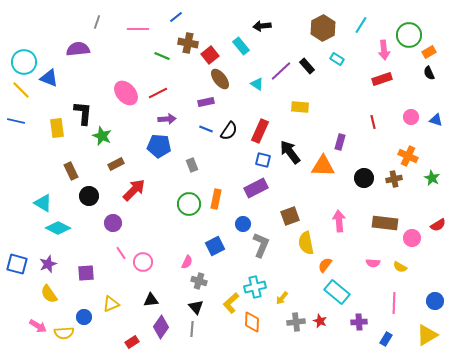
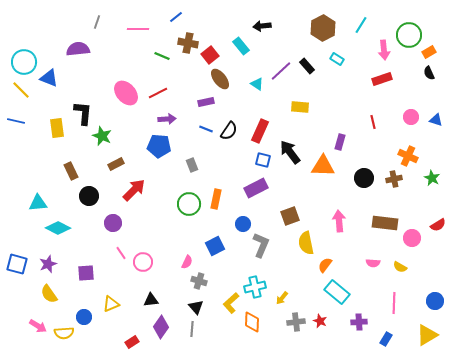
cyan triangle at (43, 203): moved 5 px left; rotated 36 degrees counterclockwise
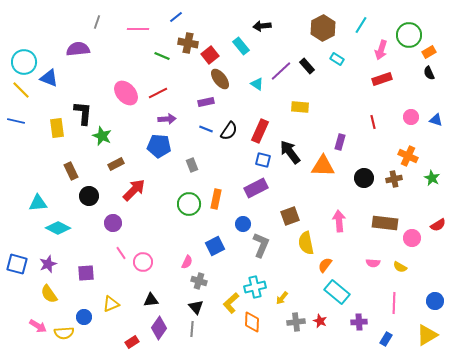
pink arrow at (384, 50): moved 3 px left; rotated 24 degrees clockwise
purple diamond at (161, 327): moved 2 px left, 1 px down
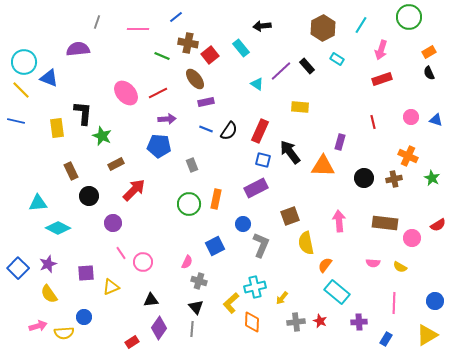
green circle at (409, 35): moved 18 px up
cyan rectangle at (241, 46): moved 2 px down
brown ellipse at (220, 79): moved 25 px left
blue square at (17, 264): moved 1 px right, 4 px down; rotated 30 degrees clockwise
yellow triangle at (111, 304): moved 17 px up
pink arrow at (38, 326): rotated 48 degrees counterclockwise
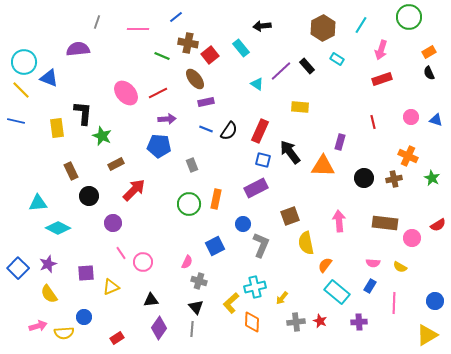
blue rectangle at (386, 339): moved 16 px left, 53 px up
red rectangle at (132, 342): moved 15 px left, 4 px up
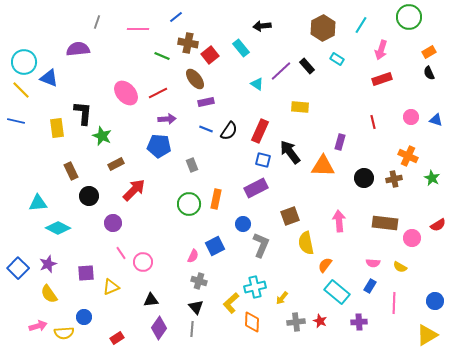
pink semicircle at (187, 262): moved 6 px right, 6 px up
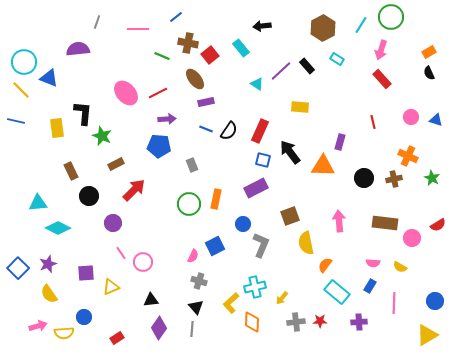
green circle at (409, 17): moved 18 px left
red rectangle at (382, 79): rotated 66 degrees clockwise
red star at (320, 321): rotated 24 degrees counterclockwise
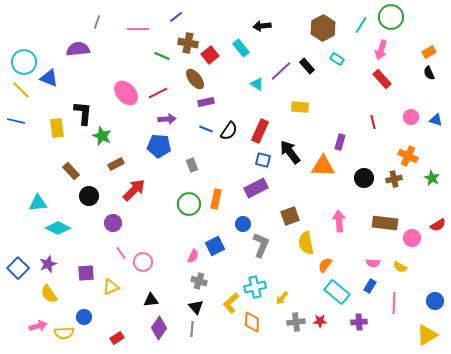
brown rectangle at (71, 171): rotated 18 degrees counterclockwise
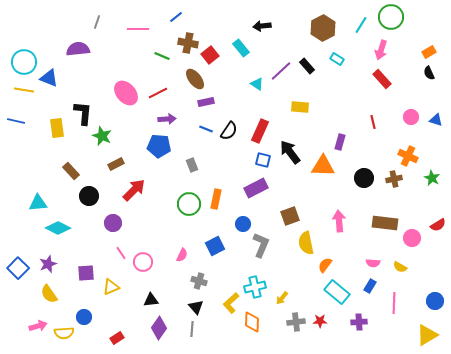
yellow line at (21, 90): moved 3 px right; rotated 36 degrees counterclockwise
pink semicircle at (193, 256): moved 11 px left, 1 px up
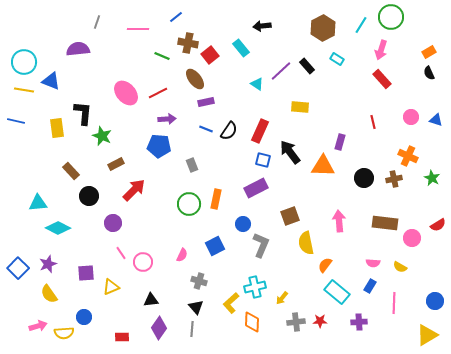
blue triangle at (49, 78): moved 2 px right, 3 px down
red rectangle at (117, 338): moved 5 px right, 1 px up; rotated 32 degrees clockwise
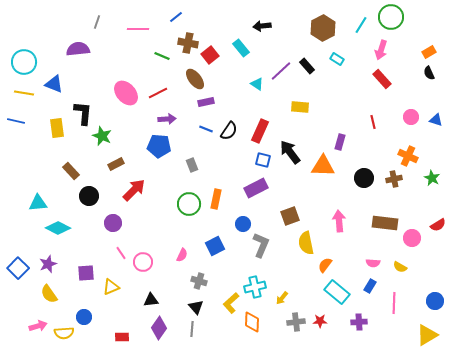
blue triangle at (51, 81): moved 3 px right, 3 px down
yellow line at (24, 90): moved 3 px down
